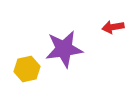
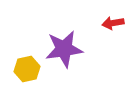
red arrow: moved 4 px up
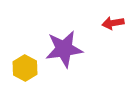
yellow hexagon: moved 2 px left, 1 px up; rotated 20 degrees counterclockwise
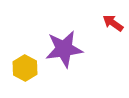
red arrow: rotated 45 degrees clockwise
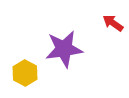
yellow hexagon: moved 5 px down
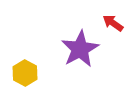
purple star: moved 16 px right; rotated 21 degrees counterclockwise
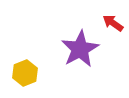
yellow hexagon: rotated 10 degrees clockwise
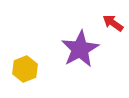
yellow hexagon: moved 4 px up
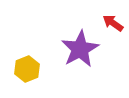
yellow hexagon: moved 2 px right
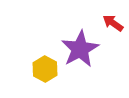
yellow hexagon: moved 18 px right; rotated 10 degrees counterclockwise
